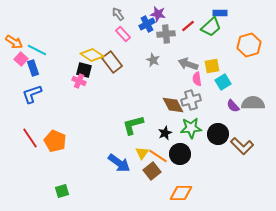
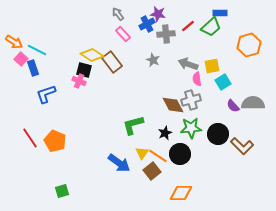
blue L-shape at (32, 94): moved 14 px right
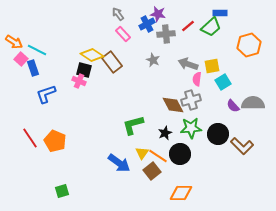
pink semicircle at (197, 79): rotated 16 degrees clockwise
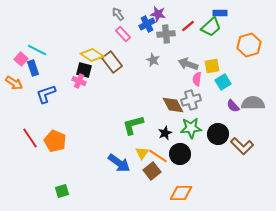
orange arrow at (14, 42): moved 41 px down
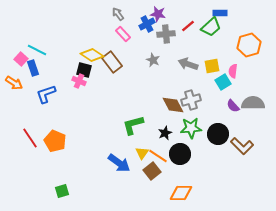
pink semicircle at (197, 79): moved 36 px right, 8 px up
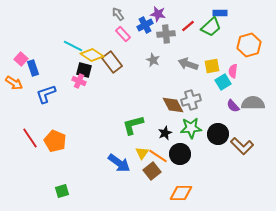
blue cross at (147, 24): moved 2 px left, 1 px down
cyan line at (37, 50): moved 36 px right, 4 px up
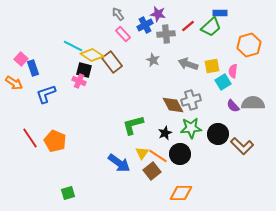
green square at (62, 191): moved 6 px right, 2 px down
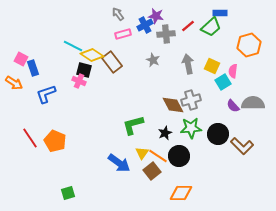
purple star at (158, 14): moved 2 px left, 2 px down
pink rectangle at (123, 34): rotated 63 degrees counterclockwise
pink square at (21, 59): rotated 16 degrees counterclockwise
gray arrow at (188, 64): rotated 60 degrees clockwise
yellow square at (212, 66): rotated 35 degrees clockwise
black circle at (180, 154): moved 1 px left, 2 px down
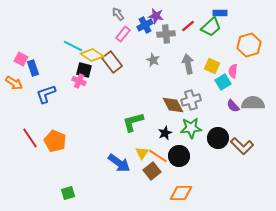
pink rectangle at (123, 34): rotated 35 degrees counterclockwise
green L-shape at (133, 125): moved 3 px up
black circle at (218, 134): moved 4 px down
